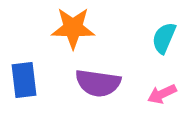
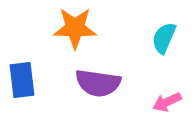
orange star: moved 2 px right
blue rectangle: moved 2 px left
pink arrow: moved 5 px right, 8 px down
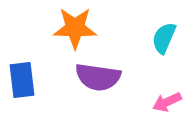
purple semicircle: moved 6 px up
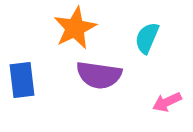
orange star: rotated 27 degrees counterclockwise
cyan semicircle: moved 17 px left
purple semicircle: moved 1 px right, 2 px up
